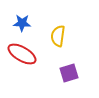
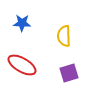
yellow semicircle: moved 6 px right; rotated 10 degrees counterclockwise
red ellipse: moved 11 px down
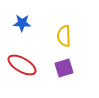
purple square: moved 5 px left, 5 px up
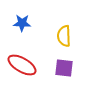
purple square: rotated 24 degrees clockwise
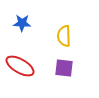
red ellipse: moved 2 px left, 1 px down
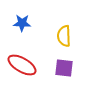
red ellipse: moved 2 px right, 1 px up
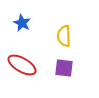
blue star: rotated 24 degrees clockwise
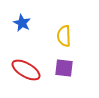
red ellipse: moved 4 px right, 5 px down
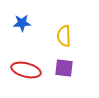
blue star: rotated 30 degrees counterclockwise
red ellipse: rotated 16 degrees counterclockwise
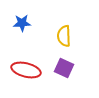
purple square: rotated 18 degrees clockwise
